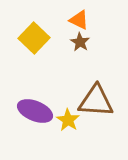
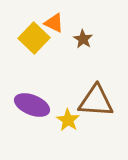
orange triangle: moved 25 px left, 3 px down
brown star: moved 3 px right, 3 px up
purple ellipse: moved 3 px left, 6 px up
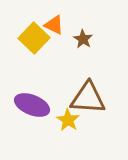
orange triangle: moved 2 px down
brown triangle: moved 8 px left, 3 px up
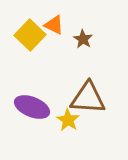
yellow square: moved 4 px left, 3 px up
purple ellipse: moved 2 px down
